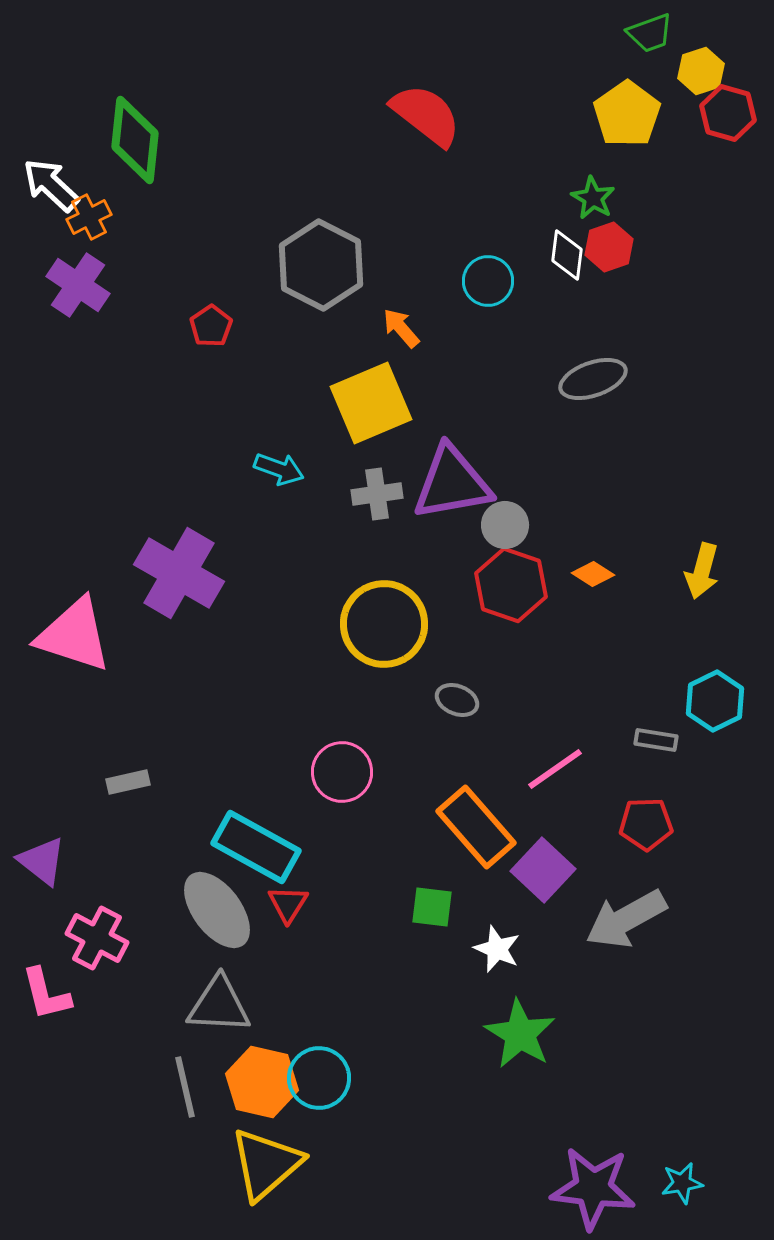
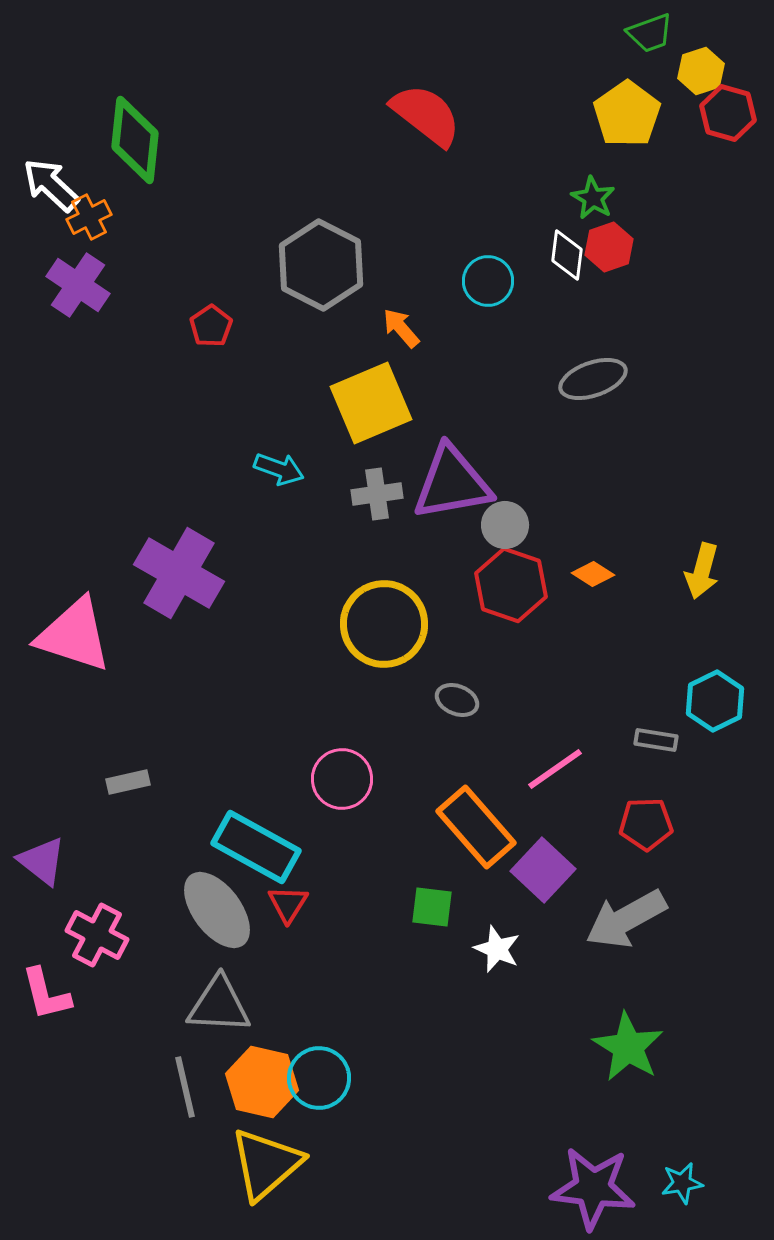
pink circle at (342, 772): moved 7 px down
pink cross at (97, 938): moved 3 px up
green star at (520, 1034): moved 108 px right, 13 px down
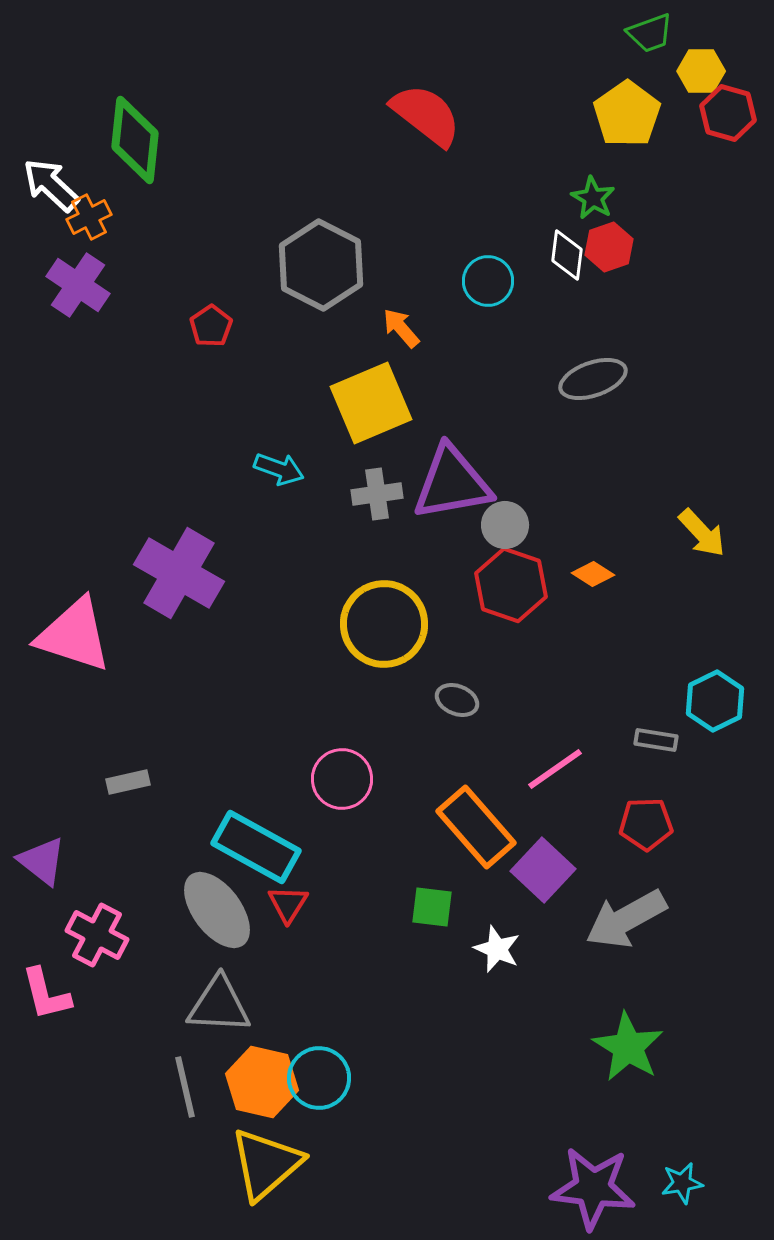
yellow hexagon at (701, 71): rotated 18 degrees clockwise
yellow arrow at (702, 571): moved 38 px up; rotated 58 degrees counterclockwise
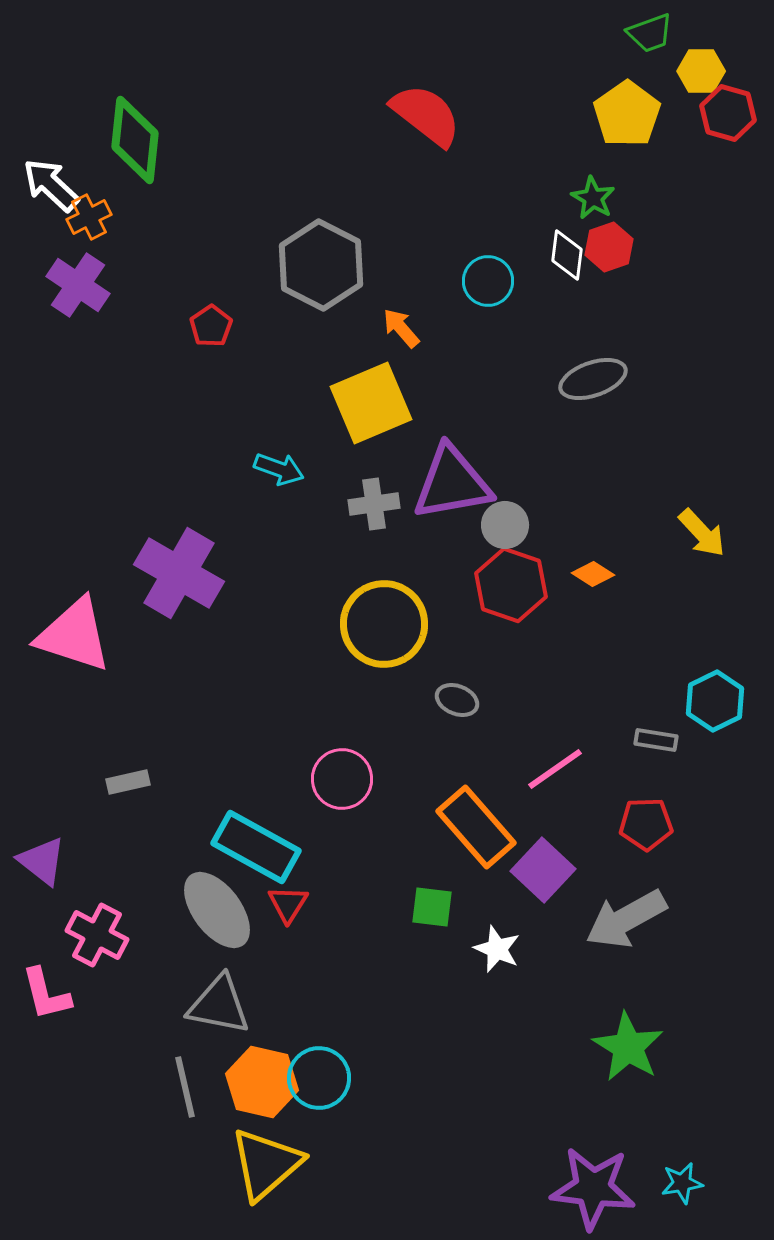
gray cross at (377, 494): moved 3 px left, 10 px down
gray triangle at (219, 1005): rotated 8 degrees clockwise
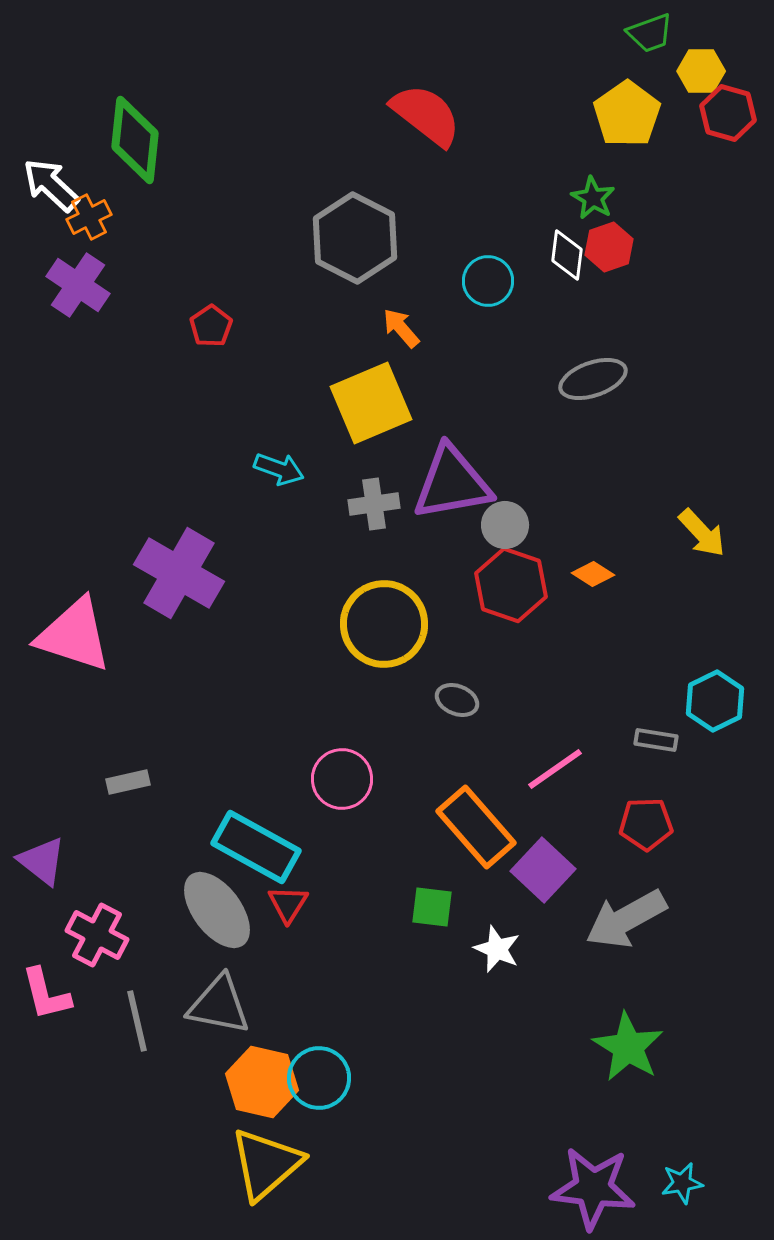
gray hexagon at (321, 265): moved 34 px right, 27 px up
gray line at (185, 1087): moved 48 px left, 66 px up
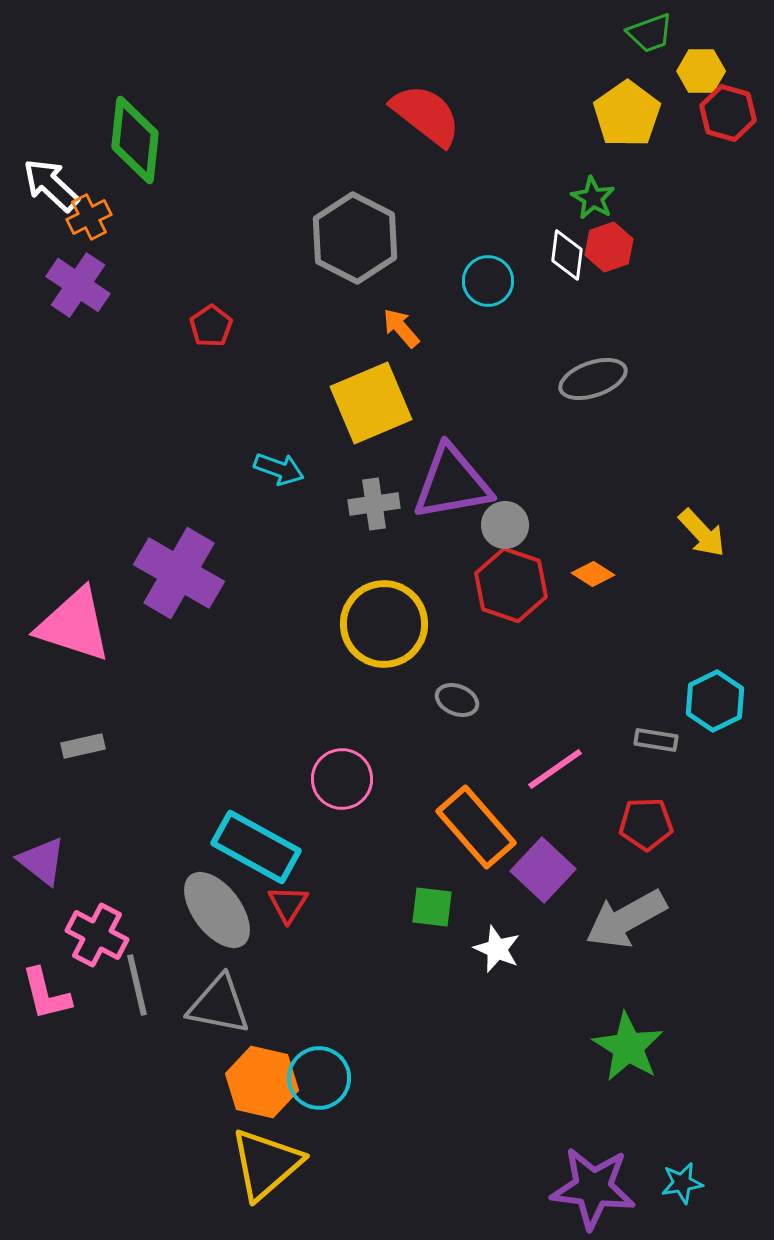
pink triangle at (74, 635): moved 10 px up
gray rectangle at (128, 782): moved 45 px left, 36 px up
gray line at (137, 1021): moved 36 px up
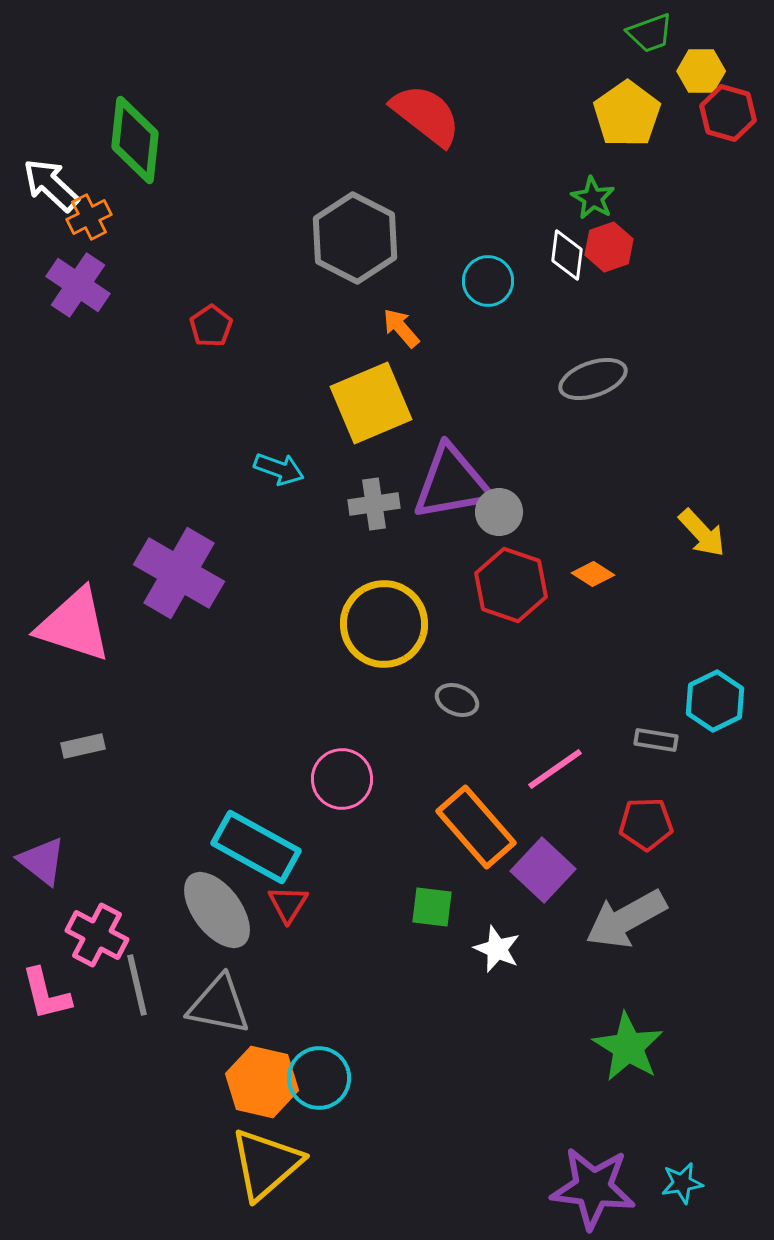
gray circle at (505, 525): moved 6 px left, 13 px up
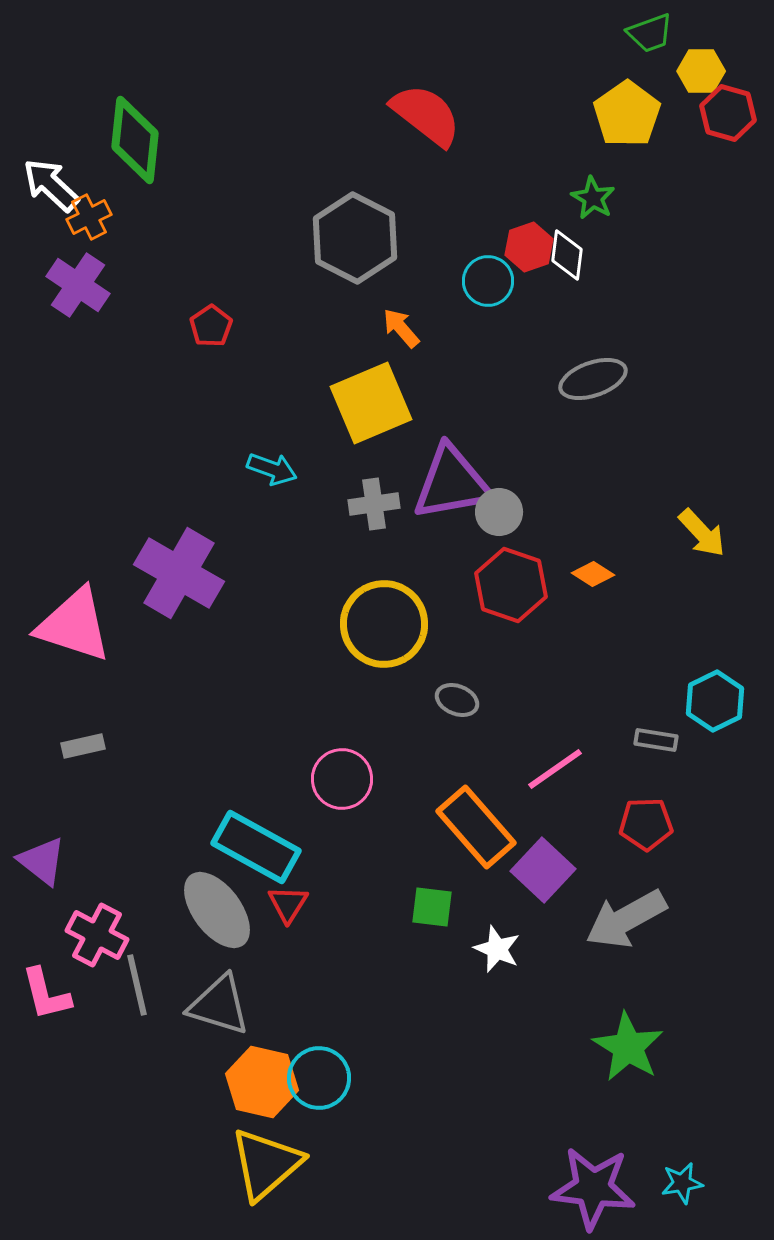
red hexagon at (609, 247): moved 80 px left
cyan arrow at (279, 469): moved 7 px left
gray triangle at (219, 1005): rotated 6 degrees clockwise
